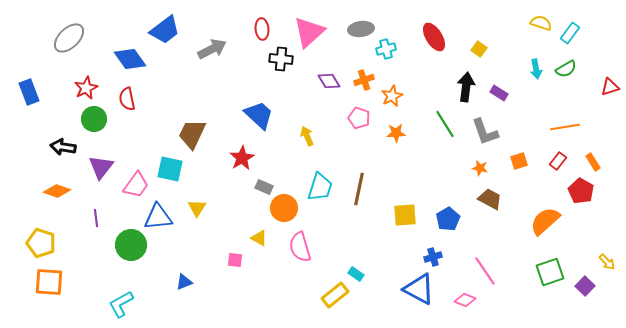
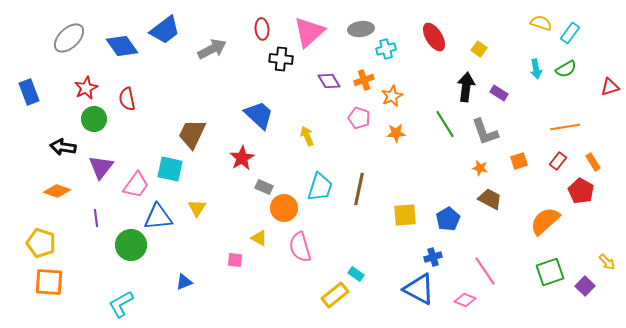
blue diamond at (130, 59): moved 8 px left, 13 px up
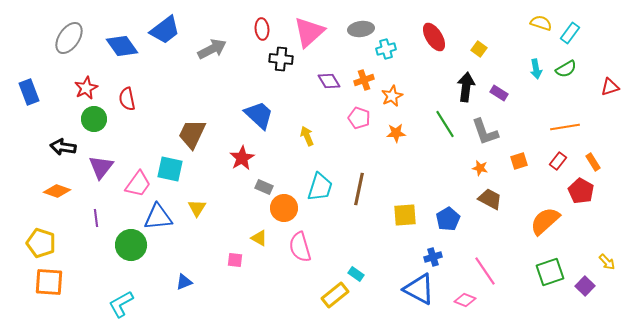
gray ellipse at (69, 38): rotated 12 degrees counterclockwise
pink trapezoid at (136, 185): moved 2 px right, 1 px up
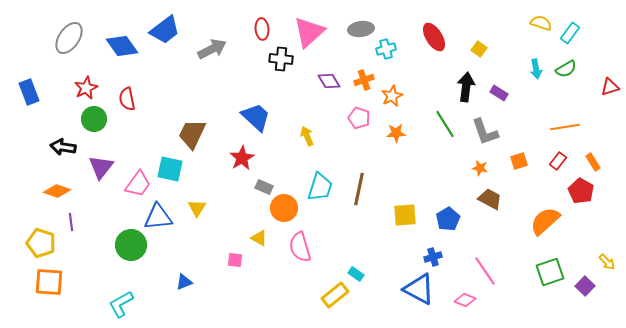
blue trapezoid at (259, 115): moved 3 px left, 2 px down
purple line at (96, 218): moved 25 px left, 4 px down
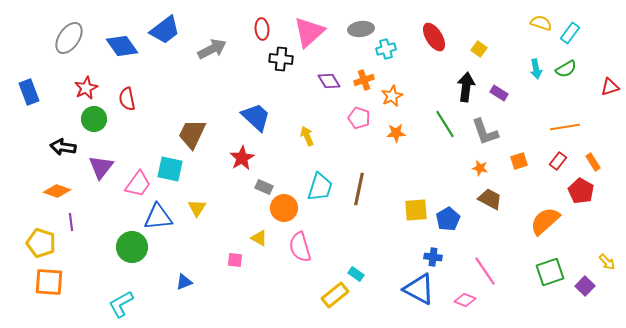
yellow square at (405, 215): moved 11 px right, 5 px up
green circle at (131, 245): moved 1 px right, 2 px down
blue cross at (433, 257): rotated 24 degrees clockwise
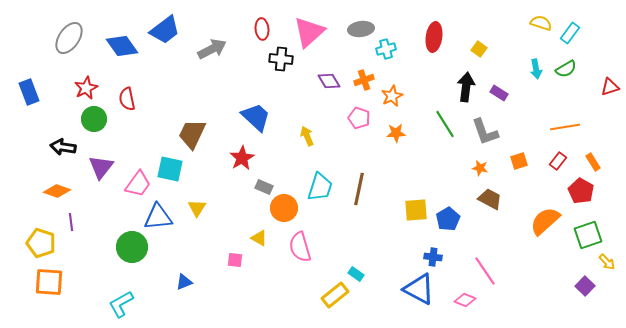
red ellipse at (434, 37): rotated 40 degrees clockwise
green square at (550, 272): moved 38 px right, 37 px up
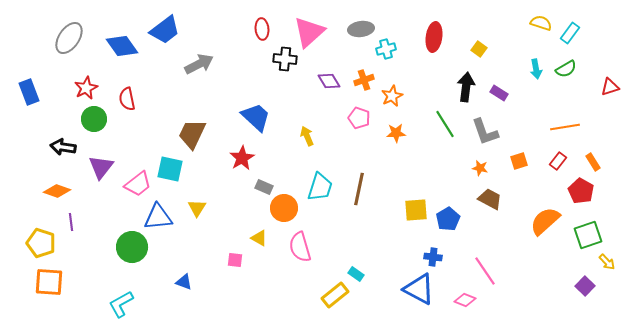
gray arrow at (212, 49): moved 13 px left, 15 px down
black cross at (281, 59): moved 4 px right
pink trapezoid at (138, 184): rotated 16 degrees clockwise
blue triangle at (184, 282): rotated 42 degrees clockwise
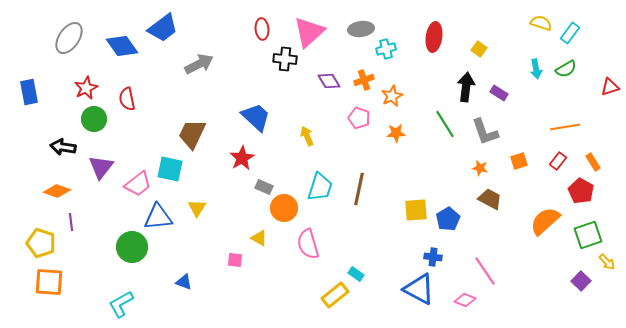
blue trapezoid at (165, 30): moved 2 px left, 2 px up
blue rectangle at (29, 92): rotated 10 degrees clockwise
pink semicircle at (300, 247): moved 8 px right, 3 px up
purple square at (585, 286): moved 4 px left, 5 px up
